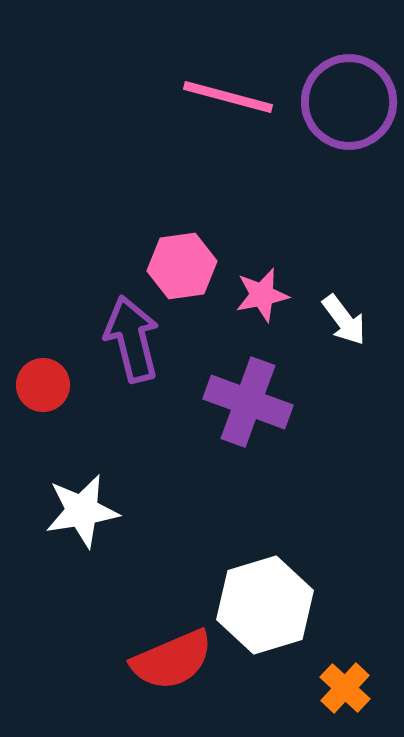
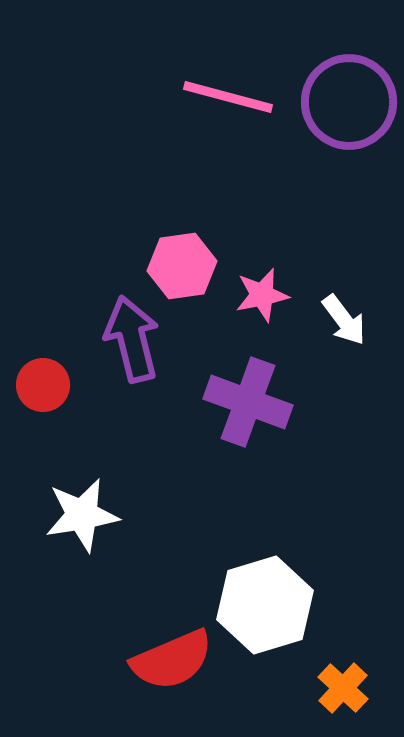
white star: moved 4 px down
orange cross: moved 2 px left
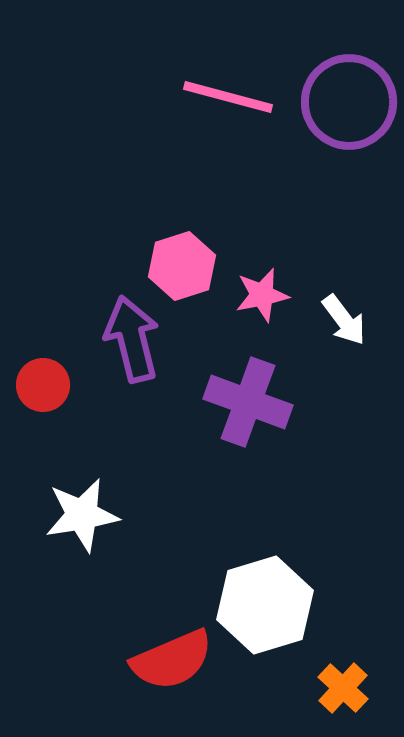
pink hexagon: rotated 10 degrees counterclockwise
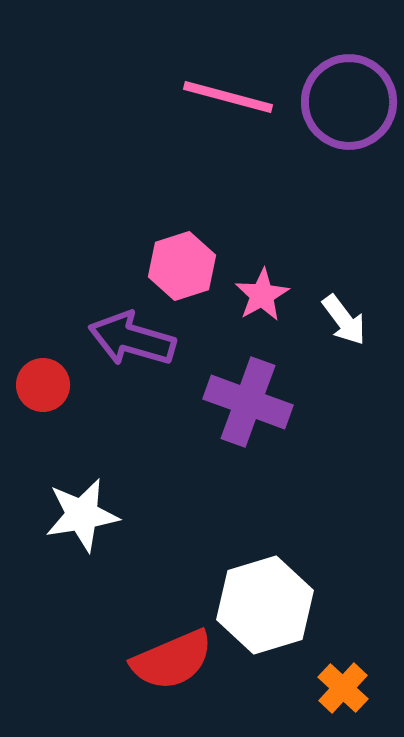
pink star: rotated 18 degrees counterclockwise
purple arrow: rotated 60 degrees counterclockwise
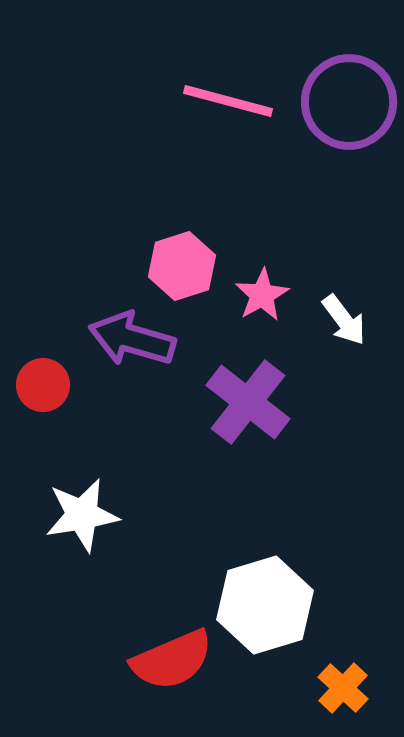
pink line: moved 4 px down
purple cross: rotated 18 degrees clockwise
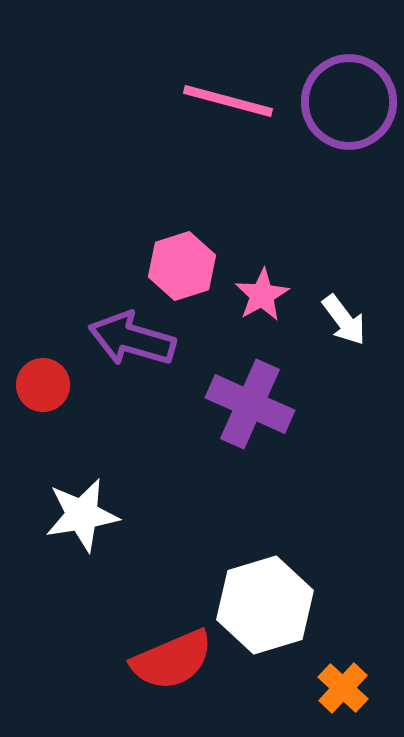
purple cross: moved 2 px right, 2 px down; rotated 14 degrees counterclockwise
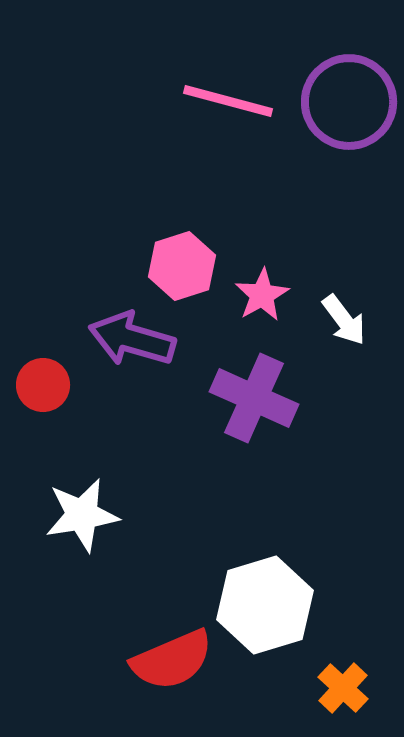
purple cross: moved 4 px right, 6 px up
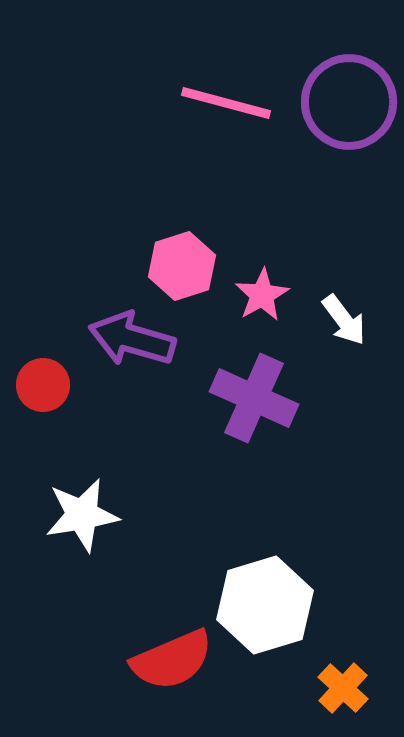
pink line: moved 2 px left, 2 px down
